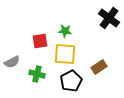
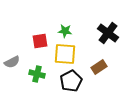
black cross: moved 1 px left, 15 px down
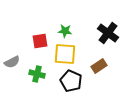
brown rectangle: moved 1 px up
black pentagon: rotated 20 degrees counterclockwise
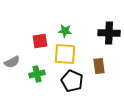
black cross: moved 1 px right; rotated 35 degrees counterclockwise
brown rectangle: rotated 63 degrees counterclockwise
green cross: rotated 28 degrees counterclockwise
black pentagon: moved 1 px right
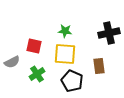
black cross: rotated 15 degrees counterclockwise
red square: moved 6 px left, 5 px down; rotated 21 degrees clockwise
green cross: rotated 21 degrees counterclockwise
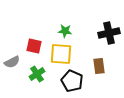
yellow square: moved 4 px left
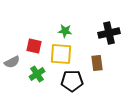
brown rectangle: moved 2 px left, 3 px up
black pentagon: rotated 25 degrees counterclockwise
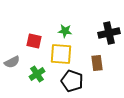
red square: moved 5 px up
black pentagon: rotated 20 degrees clockwise
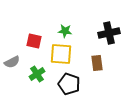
black pentagon: moved 3 px left, 3 px down
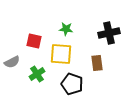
green star: moved 1 px right, 2 px up
black pentagon: moved 3 px right
